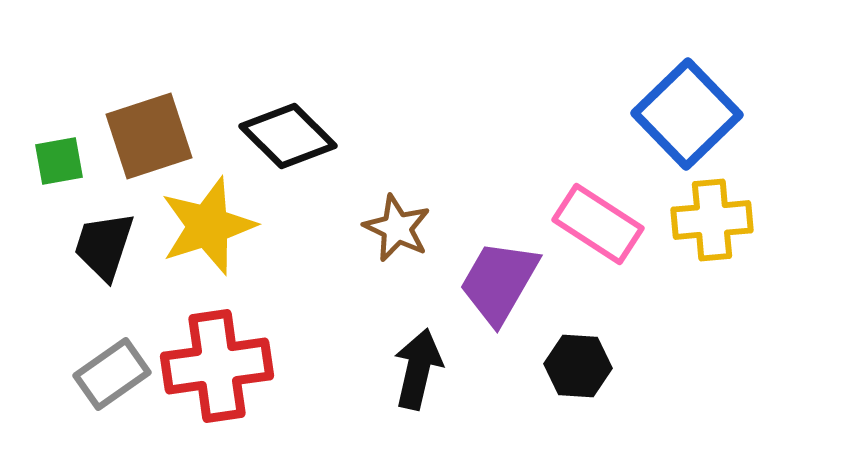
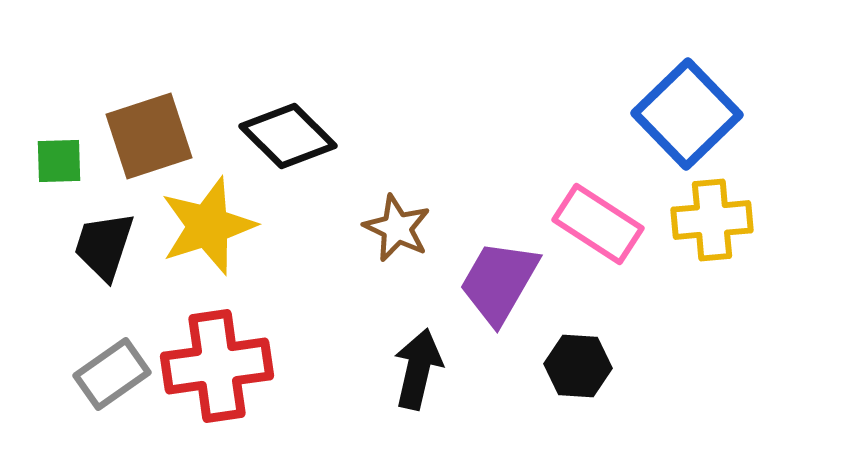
green square: rotated 8 degrees clockwise
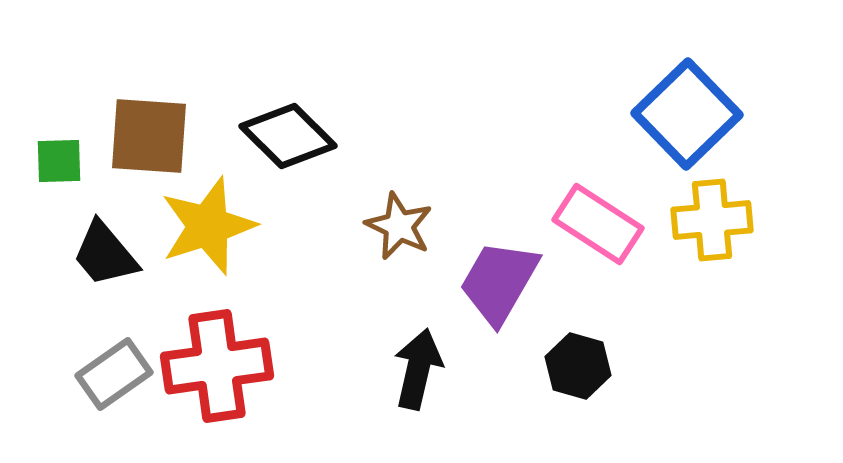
brown square: rotated 22 degrees clockwise
brown star: moved 2 px right, 2 px up
black trapezoid: moved 1 px right, 8 px down; rotated 58 degrees counterclockwise
black hexagon: rotated 12 degrees clockwise
gray rectangle: moved 2 px right
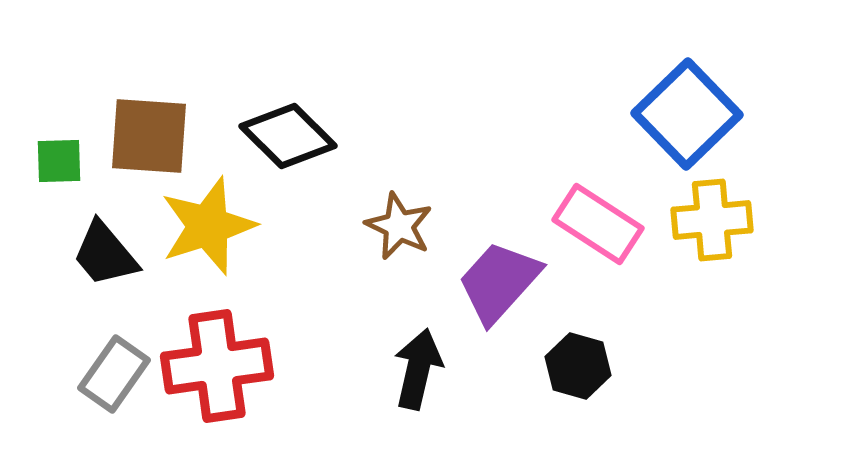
purple trapezoid: rotated 12 degrees clockwise
gray rectangle: rotated 20 degrees counterclockwise
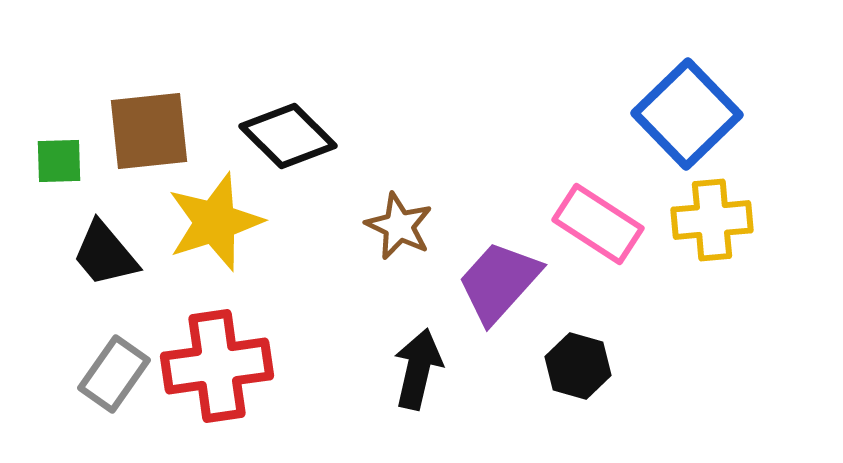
brown square: moved 5 px up; rotated 10 degrees counterclockwise
yellow star: moved 7 px right, 4 px up
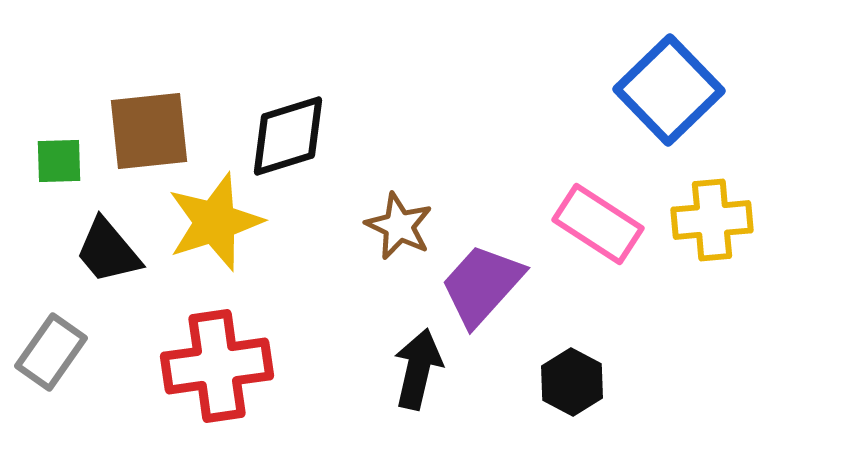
blue square: moved 18 px left, 24 px up
black diamond: rotated 62 degrees counterclockwise
black trapezoid: moved 3 px right, 3 px up
purple trapezoid: moved 17 px left, 3 px down
black hexagon: moved 6 px left, 16 px down; rotated 12 degrees clockwise
gray rectangle: moved 63 px left, 22 px up
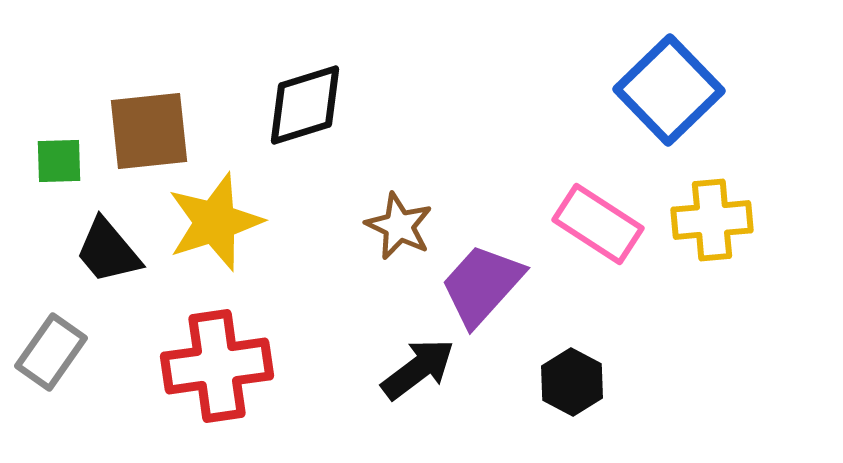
black diamond: moved 17 px right, 31 px up
black arrow: rotated 40 degrees clockwise
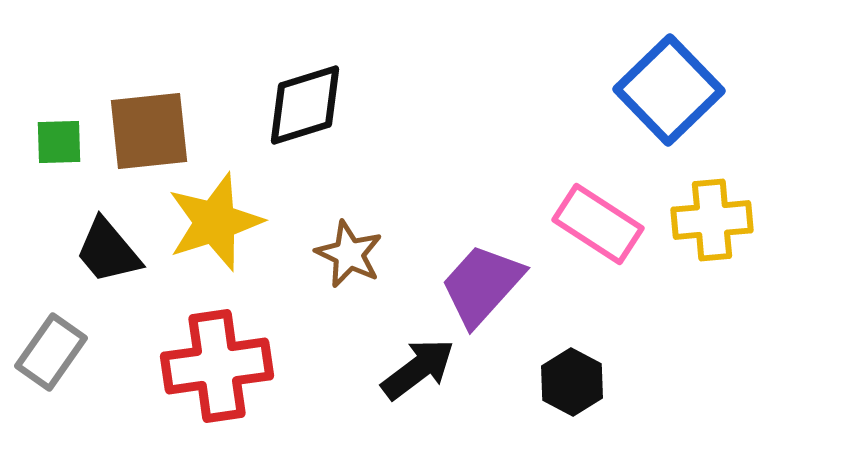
green square: moved 19 px up
brown star: moved 50 px left, 28 px down
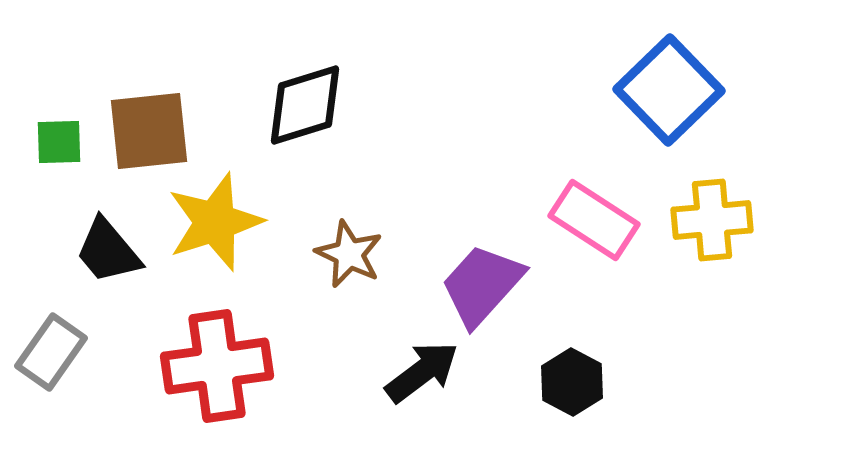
pink rectangle: moved 4 px left, 4 px up
black arrow: moved 4 px right, 3 px down
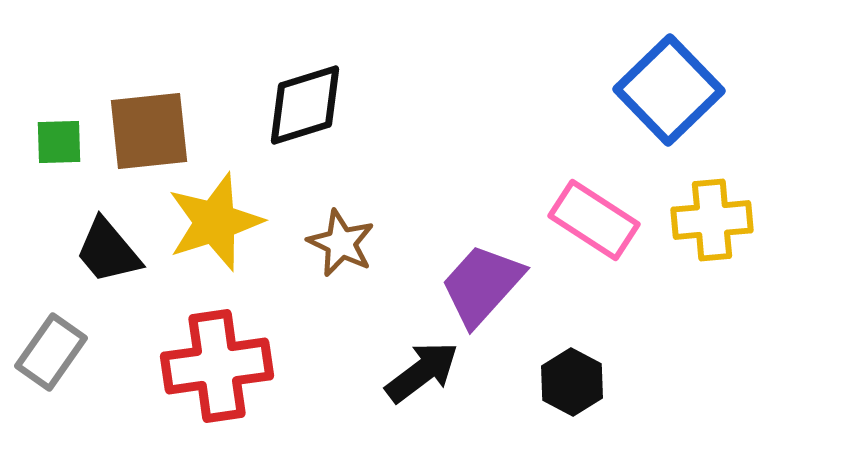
brown star: moved 8 px left, 11 px up
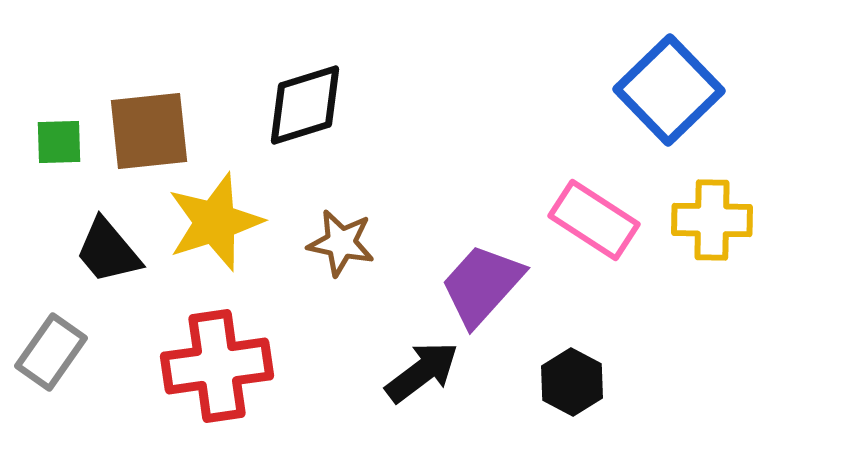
yellow cross: rotated 6 degrees clockwise
brown star: rotated 14 degrees counterclockwise
